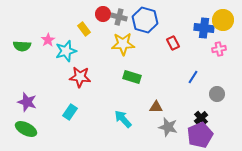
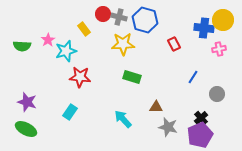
red rectangle: moved 1 px right, 1 px down
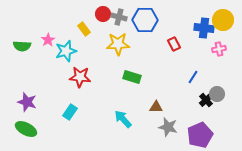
blue hexagon: rotated 15 degrees counterclockwise
yellow star: moved 5 px left
black cross: moved 5 px right, 18 px up
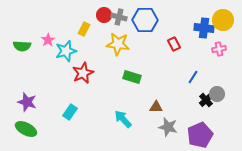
red circle: moved 1 px right, 1 px down
yellow rectangle: rotated 64 degrees clockwise
yellow star: rotated 10 degrees clockwise
red star: moved 3 px right, 4 px up; rotated 30 degrees counterclockwise
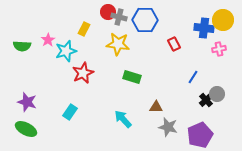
red circle: moved 4 px right, 3 px up
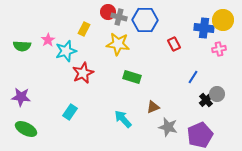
purple star: moved 6 px left, 5 px up; rotated 12 degrees counterclockwise
brown triangle: moved 3 px left; rotated 24 degrees counterclockwise
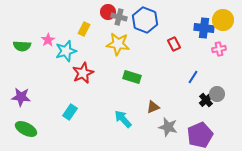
blue hexagon: rotated 20 degrees clockwise
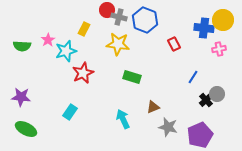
red circle: moved 1 px left, 2 px up
cyan arrow: rotated 18 degrees clockwise
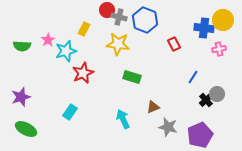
purple star: rotated 24 degrees counterclockwise
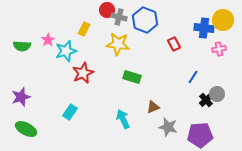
purple pentagon: rotated 20 degrees clockwise
